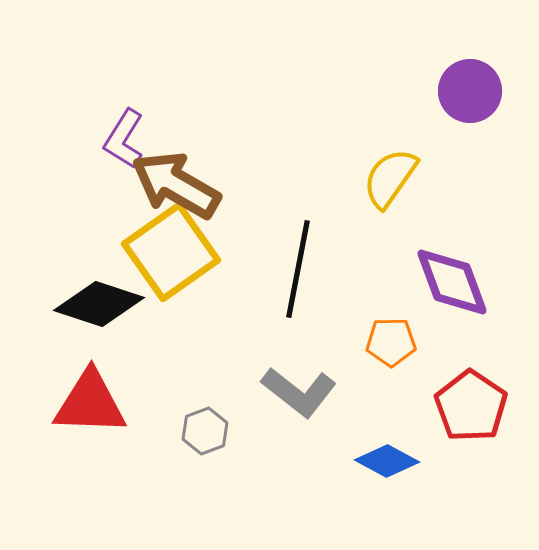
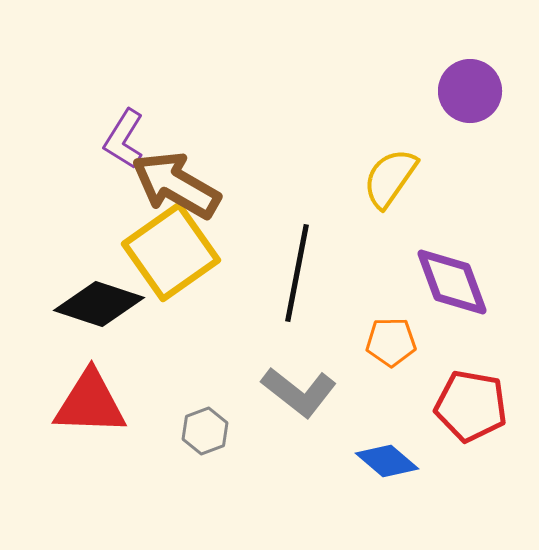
black line: moved 1 px left, 4 px down
red pentagon: rotated 24 degrees counterclockwise
blue diamond: rotated 12 degrees clockwise
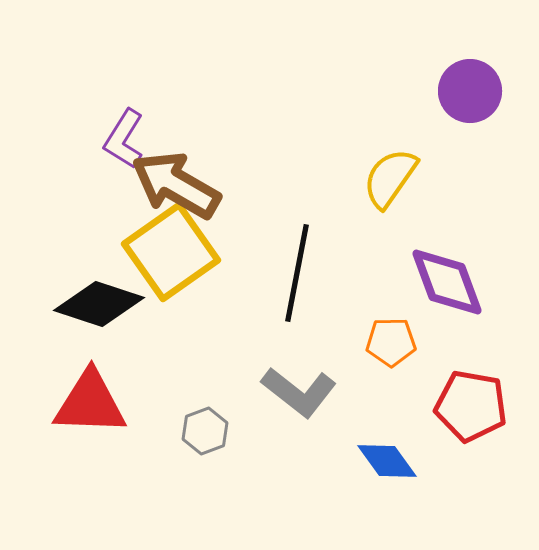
purple diamond: moved 5 px left
blue diamond: rotated 14 degrees clockwise
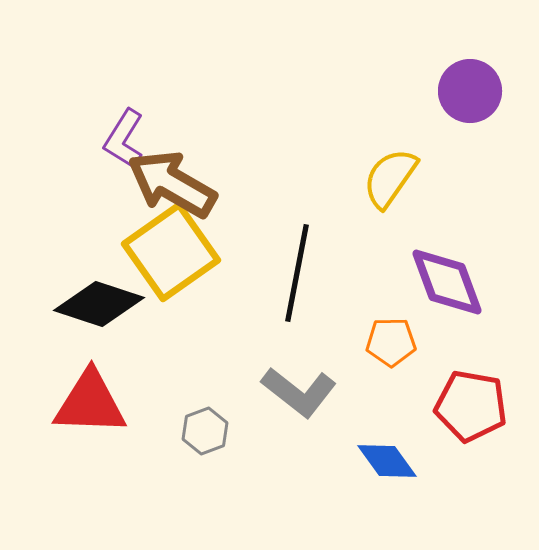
brown arrow: moved 4 px left, 1 px up
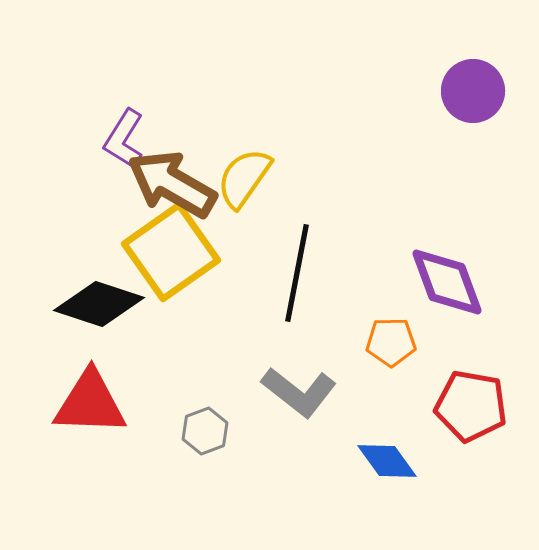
purple circle: moved 3 px right
yellow semicircle: moved 146 px left
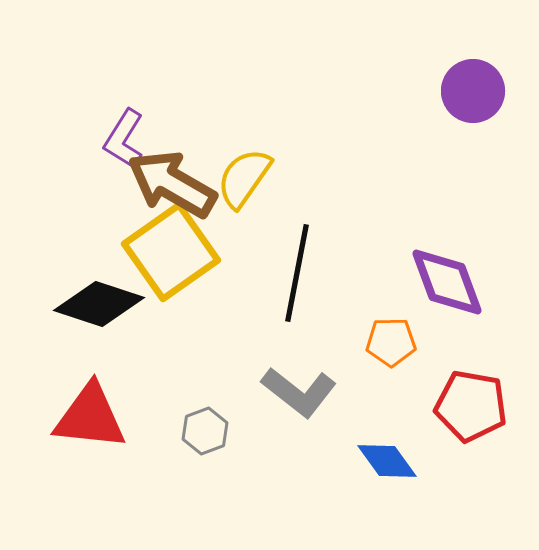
red triangle: moved 14 px down; rotated 4 degrees clockwise
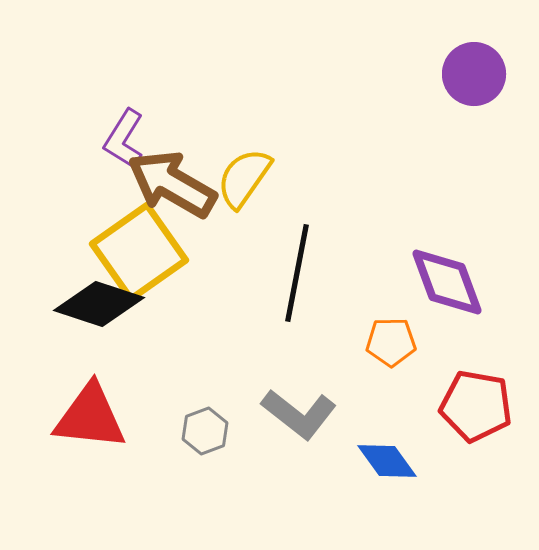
purple circle: moved 1 px right, 17 px up
yellow square: moved 32 px left
gray L-shape: moved 22 px down
red pentagon: moved 5 px right
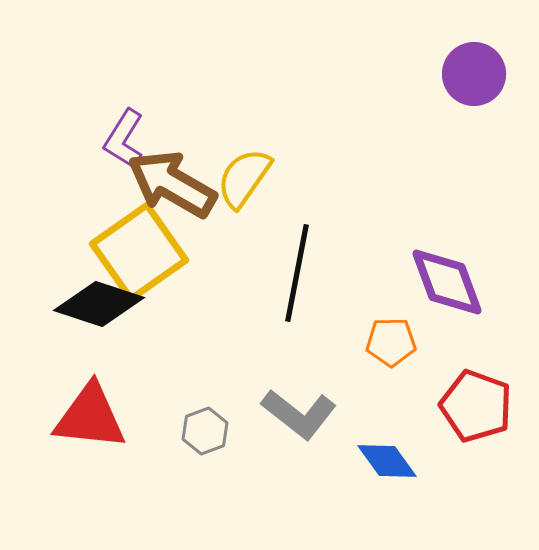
red pentagon: rotated 10 degrees clockwise
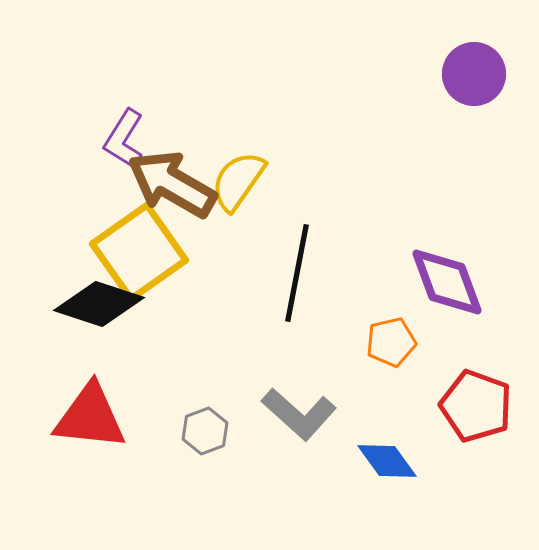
yellow semicircle: moved 6 px left, 3 px down
orange pentagon: rotated 12 degrees counterclockwise
gray L-shape: rotated 4 degrees clockwise
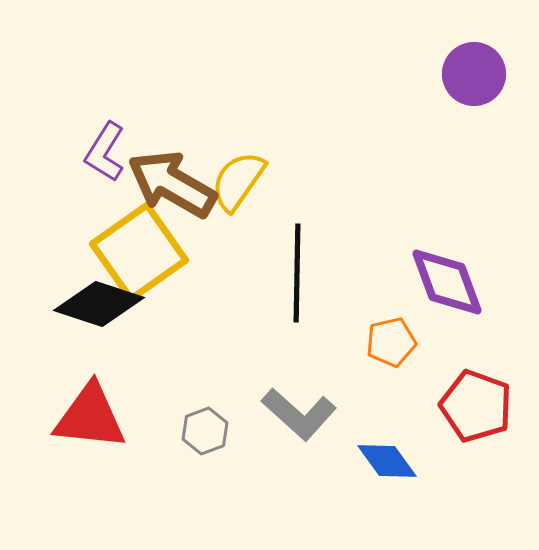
purple L-shape: moved 19 px left, 13 px down
black line: rotated 10 degrees counterclockwise
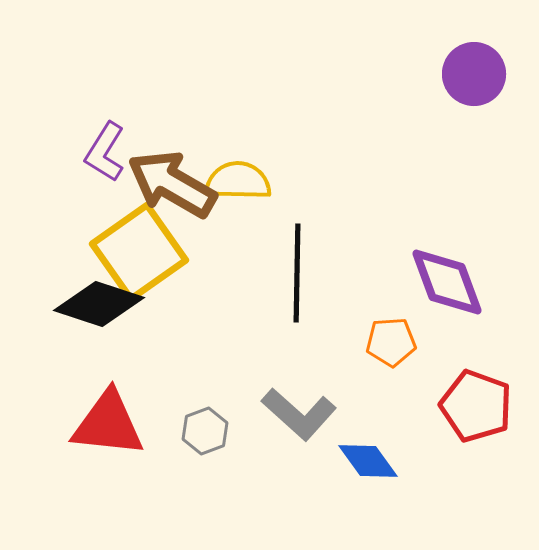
yellow semicircle: rotated 56 degrees clockwise
orange pentagon: rotated 9 degrees clockwise
red triangle: moved 18 px right, 7 px down
blue diamond: moved 19 px left
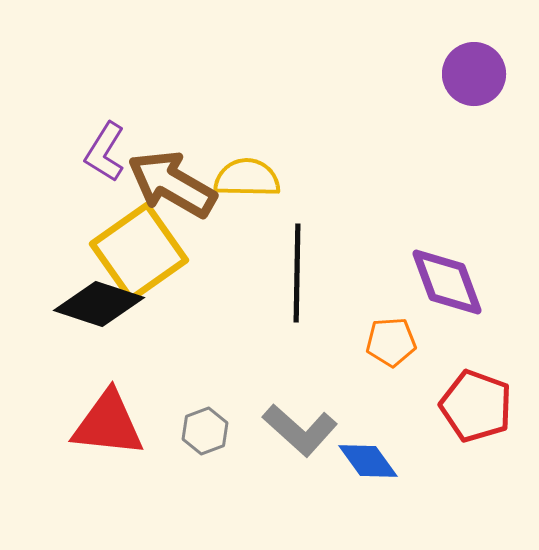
yellow semicircle: moved 9 px right, 3 px up
gray L-shape: moved 1 px right, 16 px down
